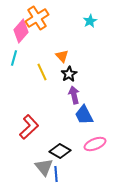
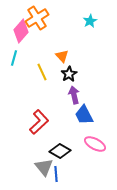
red L-shape: moved 10 px right, 5 px up
pink ellipse: rotated 50 degrees clockwise
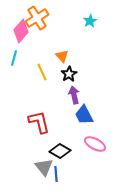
red L-shape: rotated 60 degrees counterclockwise
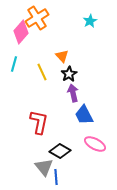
pink diamond: moved 1 px down
cyan line: moved 6 px down
purple arrow: moved 1 px left, 2 px up
red L-shape: rotated 25 degrees clockwise
blue line: moved 3 px down
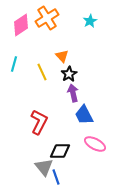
orange cross: moved 10 px right
pink diamond: moved 7 px up; rotated 15 degrees clockwise
red L-shape: rotated 15 degrees clockwise
black diamond: rotated 30 degrees counterclockwise
blue line: rotated 14 degrees counterclockwise
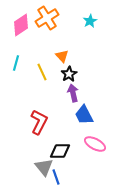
cyan line: moved 2 px right, 1 px up
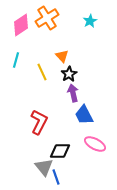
cyan line: moved 3 px up
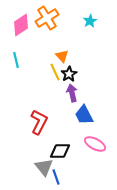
cyan line: rotated 28 degrees counterclockwise
yellow line: moved 13 px right
purple arrow: moved 1 px left
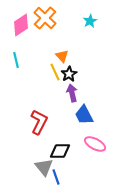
orange cross: moved 2 px left; rotated 15 degrees counterclockwise
